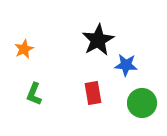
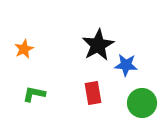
black star: moved 5 px down
green L-shape: rotated 80 degrees clockwise
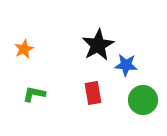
green circle: moved 1 px right, 3 px up
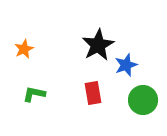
blue star: rotated 25 degrees counterclockwise
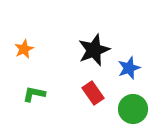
black star: moved 4 px left, 5 px down; rotated 8 degrees clockwise
blue star: moved 3 px right, 3 px down
red rectangle: rotated 25 degrees counterclockwise
green circle: moved 10 px left, 9 px down
